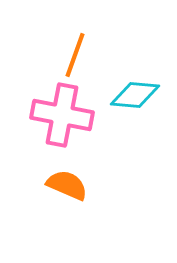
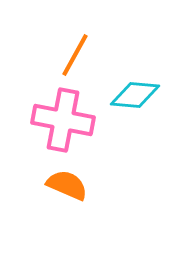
orange line: rotated 9 degrees clockwise
pink cross: moved 1 px right, 5 px down
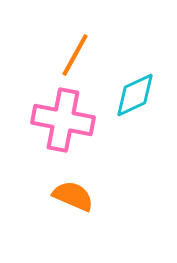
cyan diamond: rotated 30 degrees counterclockwise
orange semicircle: moved 6 px right, 11 px down
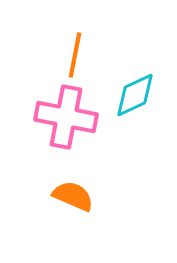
orange line: rotated 18 degrees counterclockwise
pink cross: moved 3 px right, 3 px up
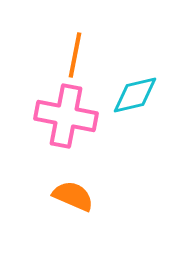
cyan diamond: rotated 12 degrees clockwise
pink cross: moved 1 px up
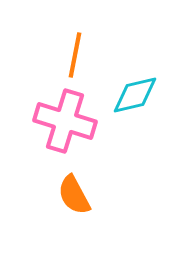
pink cross: moved 1 px left, 5 px down; rotated 6 degrees clockwise
orange semicircle: moved 1 px right, 1 px up; rotated 141 degrees counterclockwise
